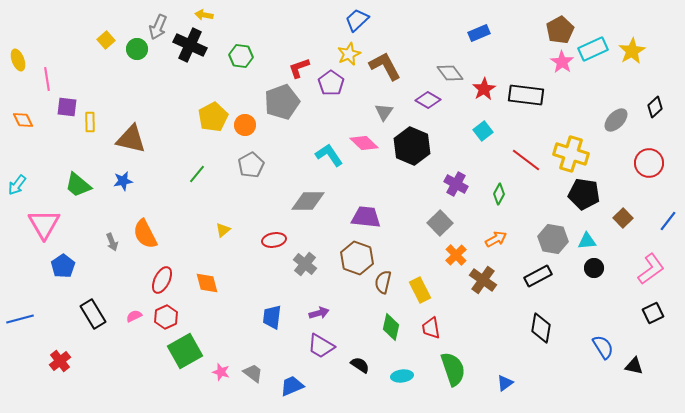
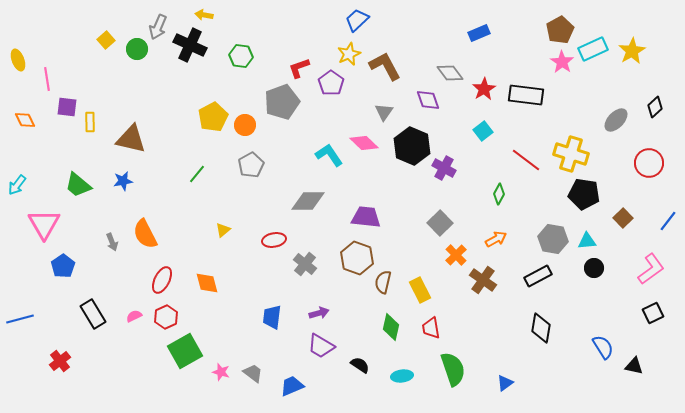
purple diamond at (428, 100): rotated 40 degrees clockwise
orange diamond at (23, 120): moved 2 px right
purple cross at (456, 184): moved 12 px left, 16 px up
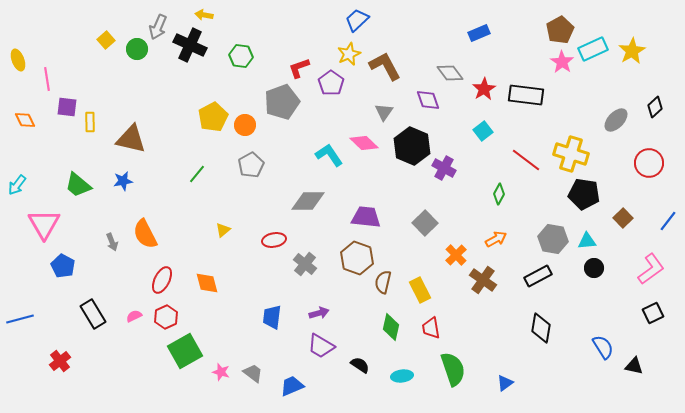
gray square at (440, 223): moved 15 px left
blue pentagon at (63, 266): rotated 10 degrees counterclockwise
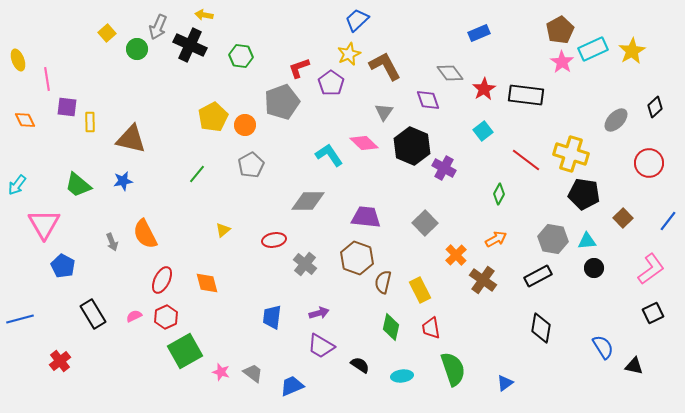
yellow square at (106, 40): moved 1 px right, 7 px up
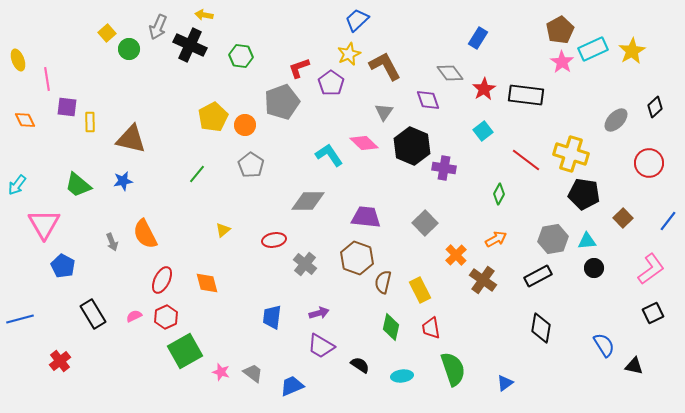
blue rectangle at (479, 33): moved 1 px left, 5 px down; rotated 35 degrees counterclockwise
green circle at (137, 49): moved 8 px left
gray pentagon at (251, 165): rotated 10 degrees counterclockwise
purple cross at (444, 168): rotated 20 degrees counterclockwise
gray hexagon at (553, 239): rotated 20 degrees counterclockwise
blue semicircle at (603, 347): moved 1 px right, 2 px up
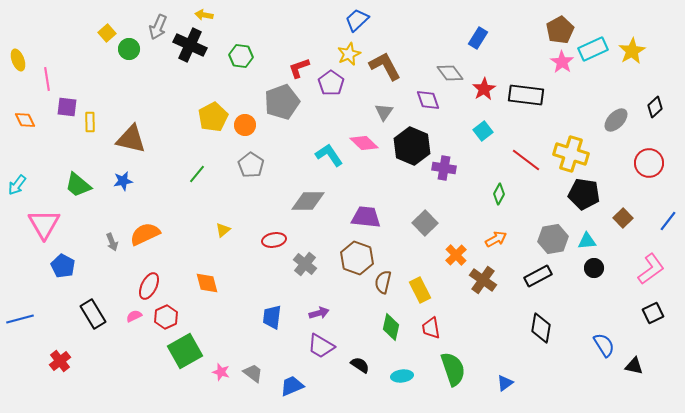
orange semicircle at (145, 234): rotated 92 degrees clockwise
red ellipse at (162, 280): moved 13 px left, 6 px down
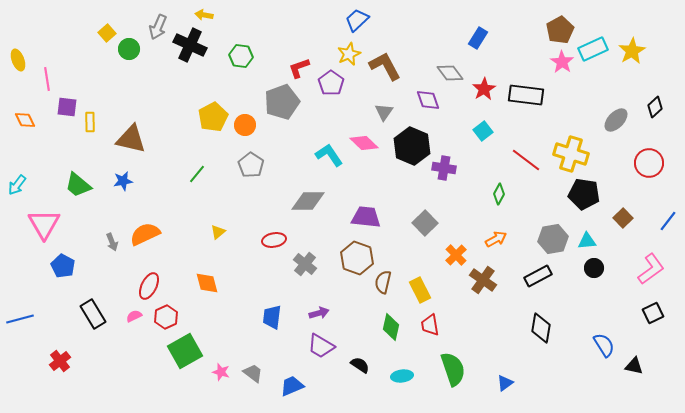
yellow triangle at (223, 230): moved 5 px left, 2 px down
red trapezoid at (431, 328): moved 1 px left, 3 px up
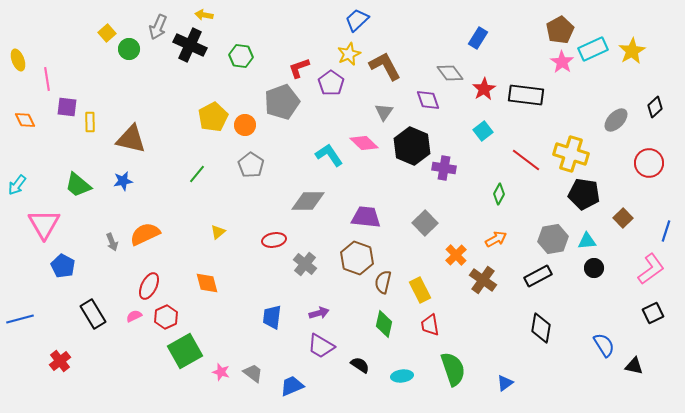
blue line at (668, 221): moved 2 px left, 10 px down; rotated 20 degrees counterclockwise
green diamond at (391, 327): moved 7 px left, 3 px up
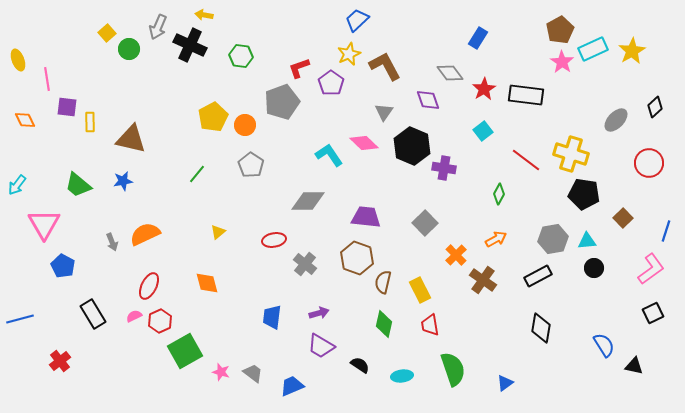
red hexagon at (166, 317): moved 6 px left, 4 px down
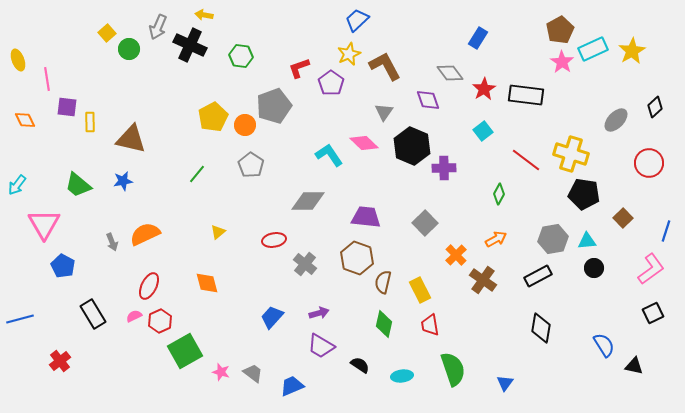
gray pentagon at (282, 102): moved 8 px left, 4 px down
purple cross at (444, 168): rotated 10 degrees counterclockwise
blue trapezoid at (272, 317): rotated 35 degrees clockwise
blue triangle at (505, 383): rotated 18 degrees counterclockwise
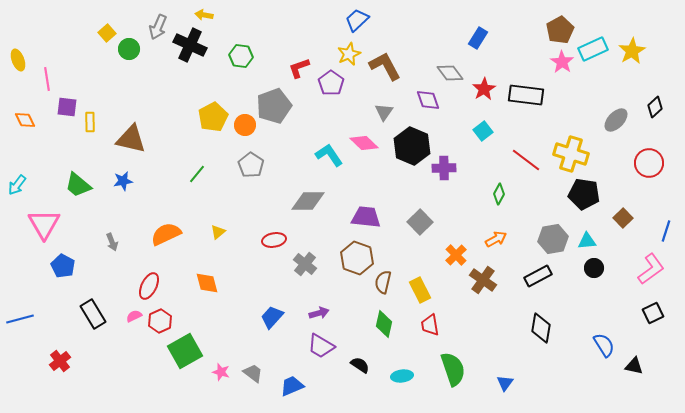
gray square at (425, 223): moved 5 px left, 1 px up
orange semicircle at (145, 234): moved 21 px right
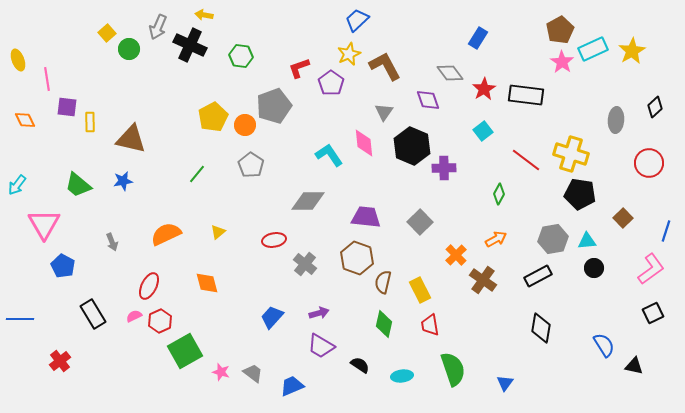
gray ellipse at (616, 120): rotated 40 degrees counterclockwise
pink diamond at (364, 143): rotated 40 degrees clockwise
black pentagon at (584, 194): moved 4 px left
blue line at (20, 319): rotated 16 degrees clockwise
